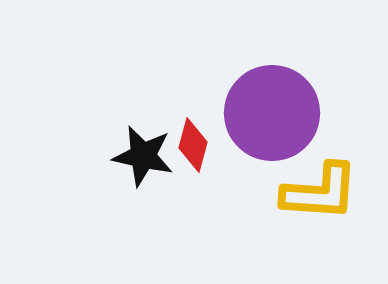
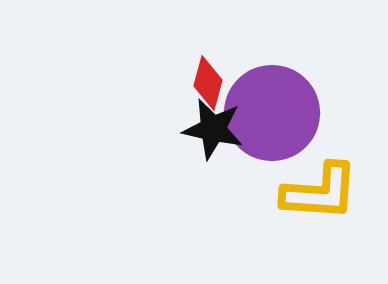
red diamond: moved 15 px right, 62 px up
black star: moved 70 px right, 27 px up
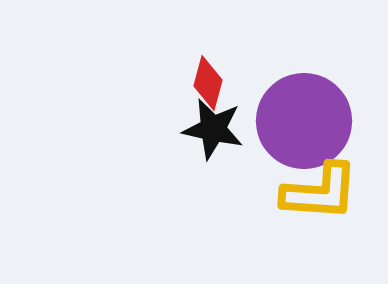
purple circle: moved 32 px right, 8 px down
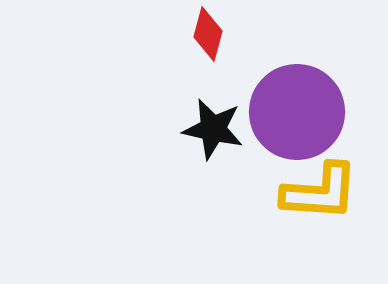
red diamond: moved 49 px up
purple circle: moved 7 px left, 9 px up
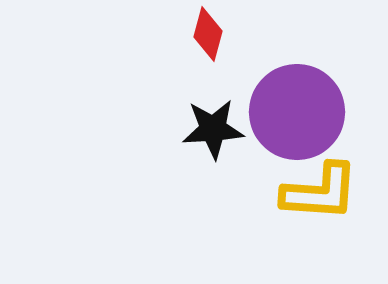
black star: rotated 16 degrees counterclockwise
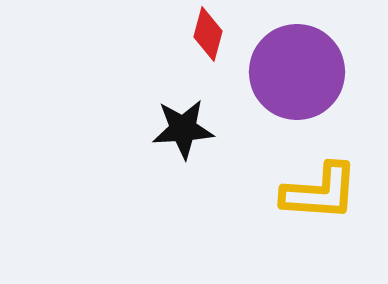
purple circle: moved 40 px up
black star: moved 30 px left
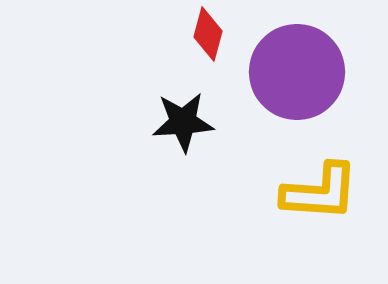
black star: moved 7 px up
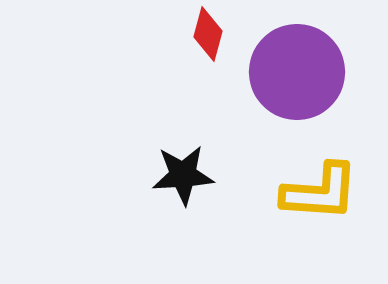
black star: moved 53 px down
